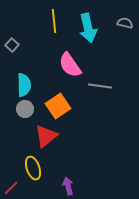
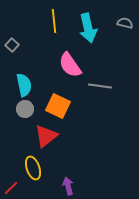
cyan semicircle: rotated 10 degrees counterclockwise
orange square: rotated 30 degrees counterclockwise
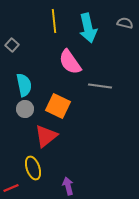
pink semicircle: moved 3 px up
red line: rotated 21 degrees clockwise
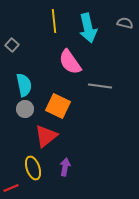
purple arrow: moved 3 px left, 19 px up; rotated 24 degrees clockwise
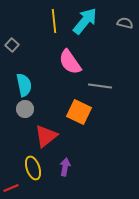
cyan arrow: moved 3 px left, 7 px up; rotated 128 degrees counterclockwise
orange square: moved 21 px right, 6 px down
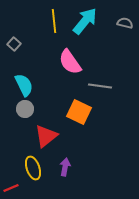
gray square: moved 2 px right, 1 px up
cyan semicircle: rotated 15 degrees counterclockwise
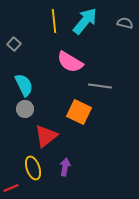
pink semicircle: rotated 24 degrees counterclockwise
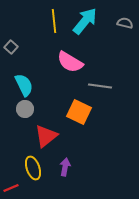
gray square: moved 3 px left, 3 px down
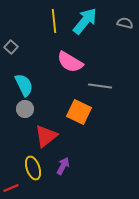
purple arrow: moved 2 px left, 1 px up; rotated 18 degrees clockwise
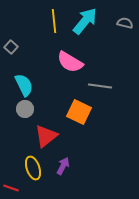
red line: rotated 42 degrees clockwise
